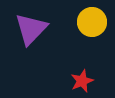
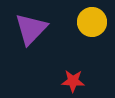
red star: moved 9 px left; rotated 25 degrees clockwise
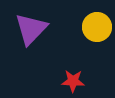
yellow circle: moved 5 px right, 5 px down
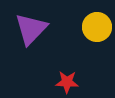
red star: moved 6 px left, 1 px down
